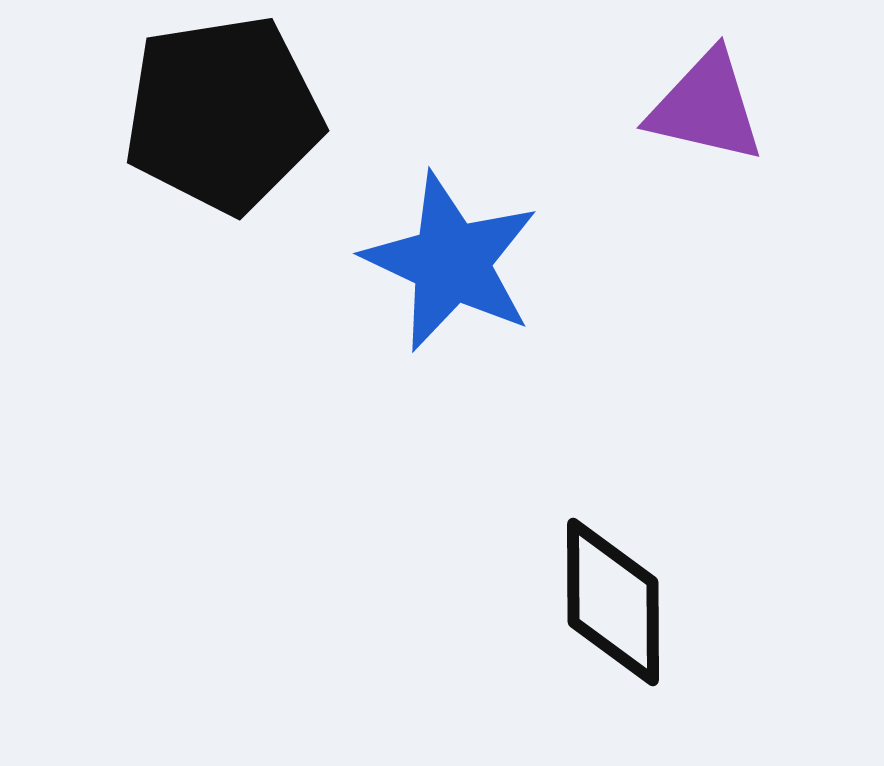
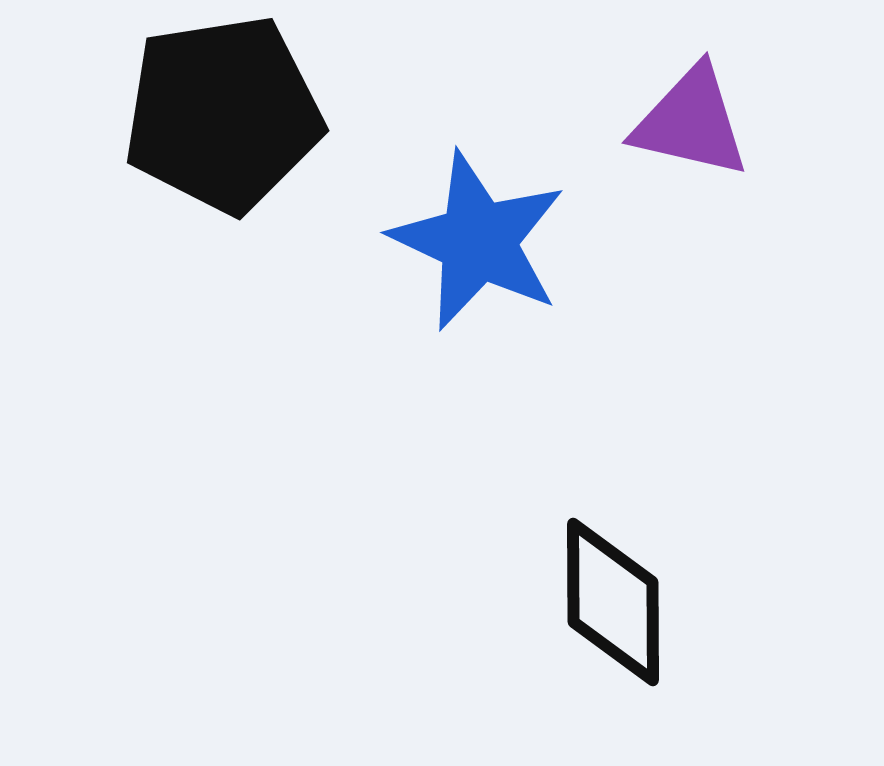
purple triangle: moved 15 px left, 15 px down
blue star: moved 27 px right, 21 px up
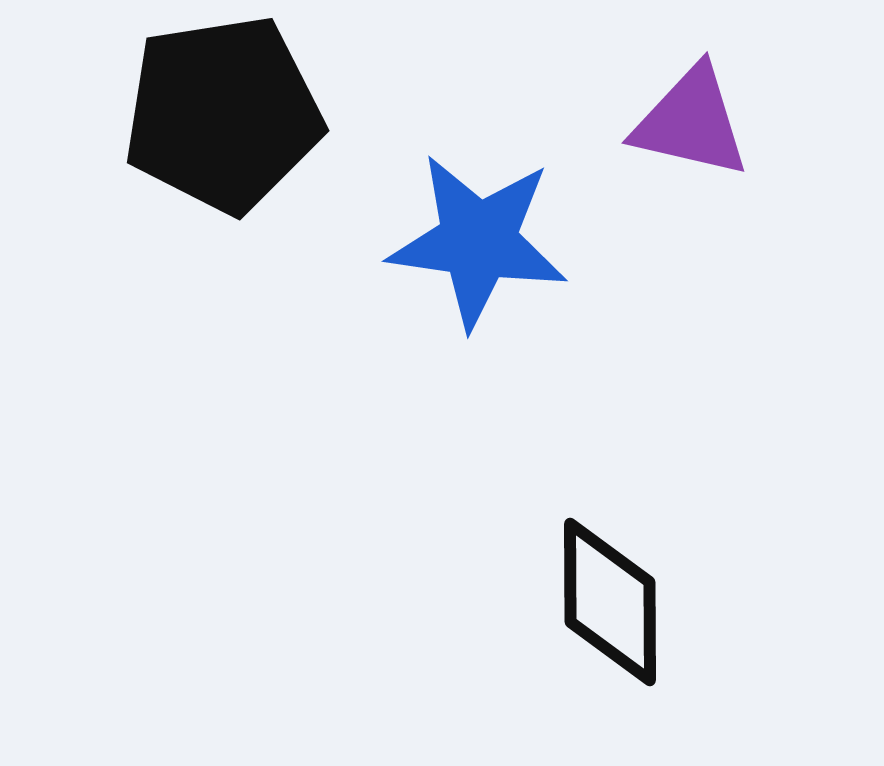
blue star: rotated 17 degrees counterclockwise
black diamond: moved 3 px left
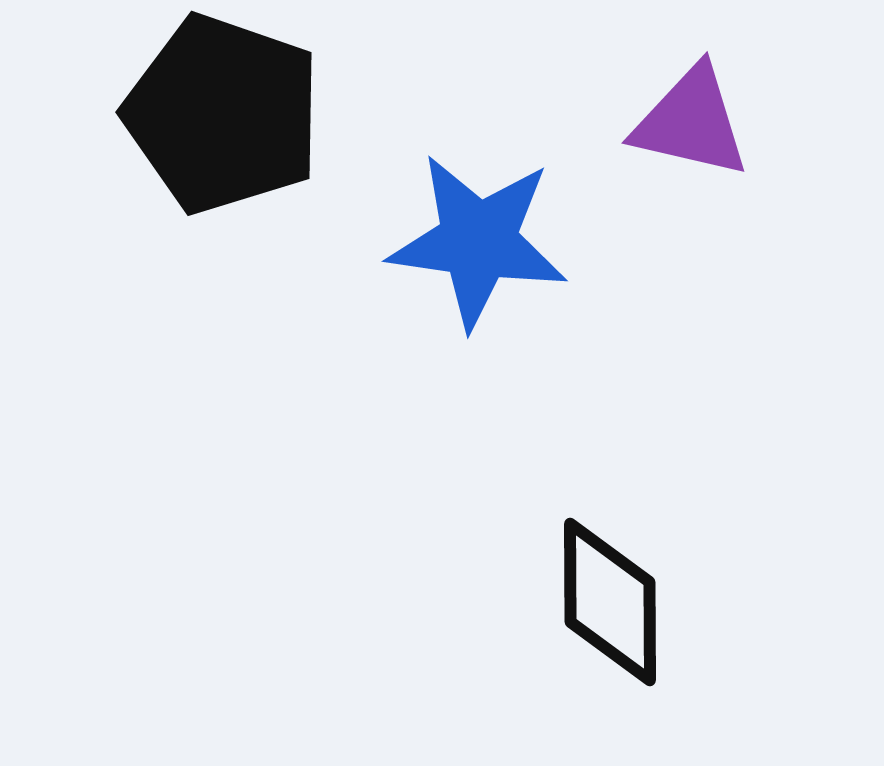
black pentagon: rotated 28 degrees clockwise
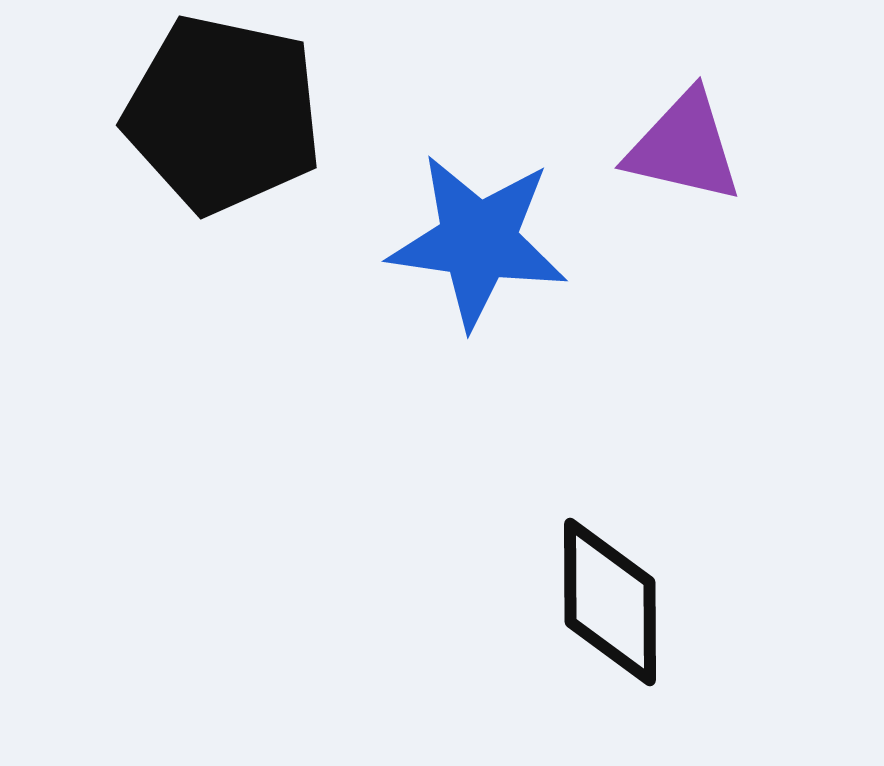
black pentagon: rotated 7 degrees counterclockwise
purple triangle: moved 7 px left, 25 px down
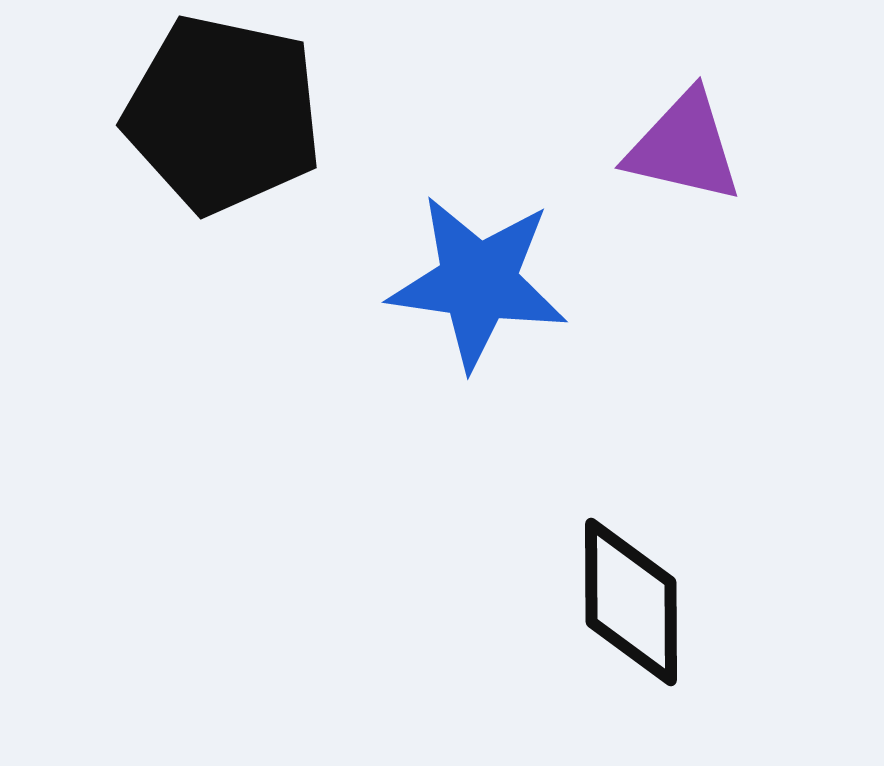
blue star: moved 41 px down
black diamond: moved 21 px right
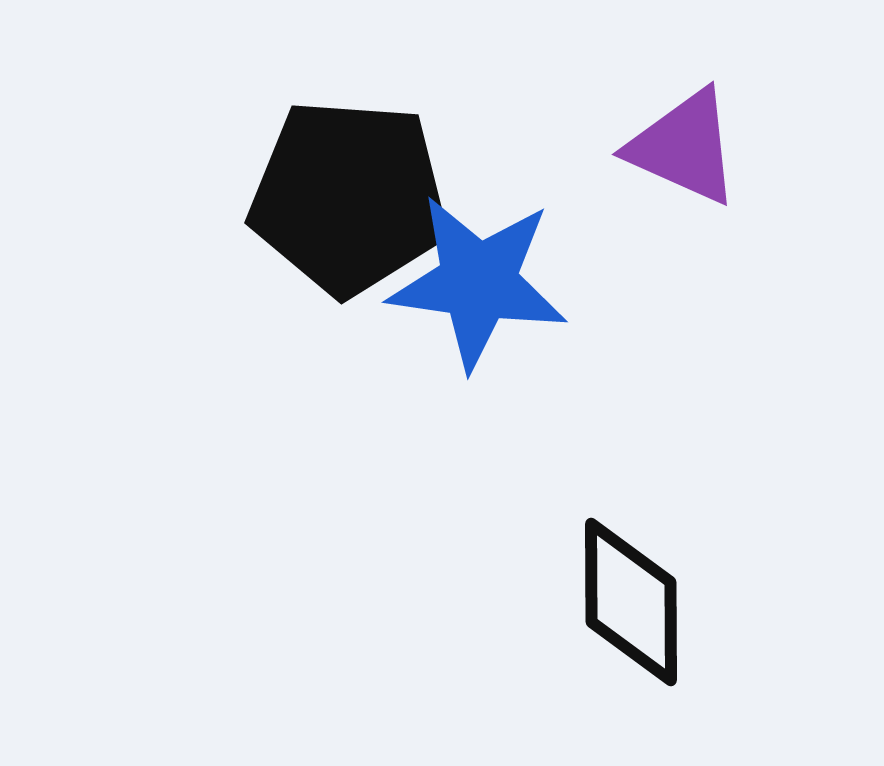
black pentagon: moved 126 px right, 83 px down; rotated 8 degrees counterclockwise
purple triangle: rotated 11 degrees clockwise
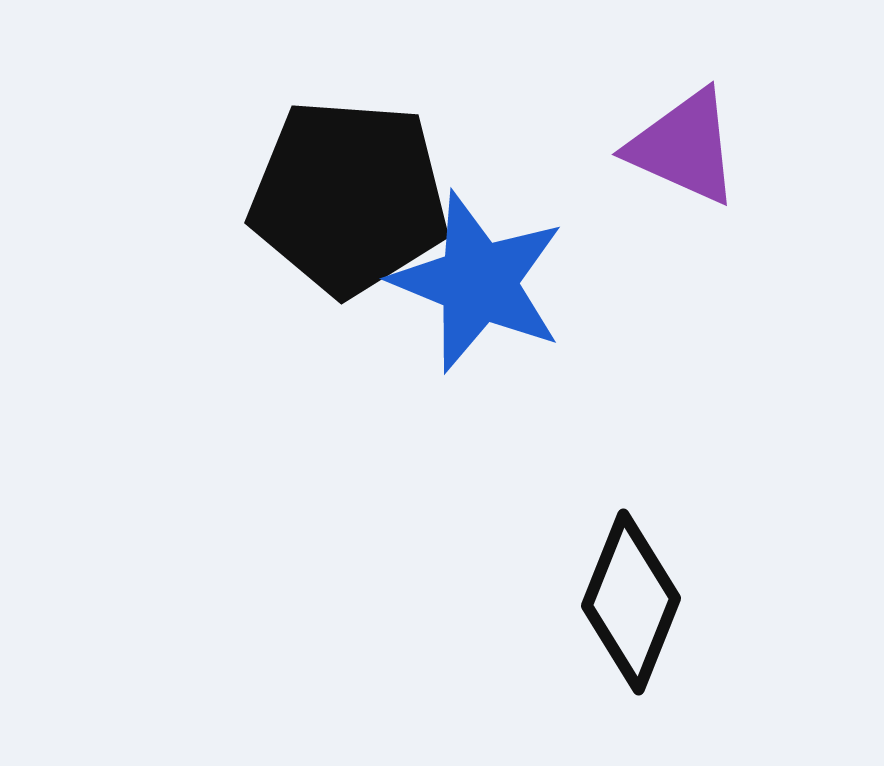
blue star: rotated 14 degrees clockwise
black diamond: rotated 22 degrees clockwise
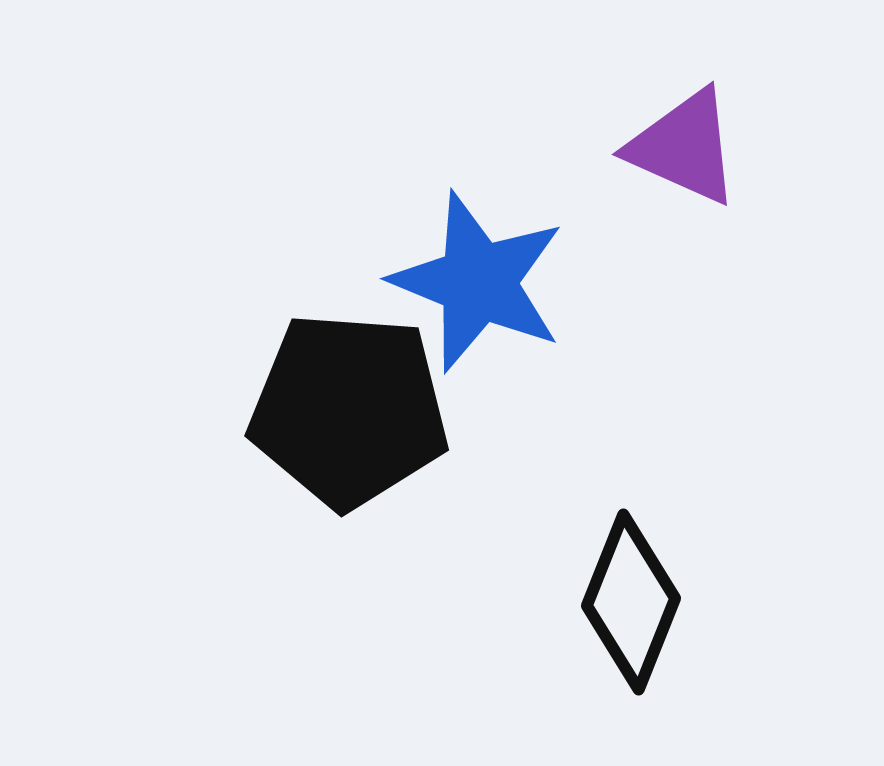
black pentagon: moved 213 px down
